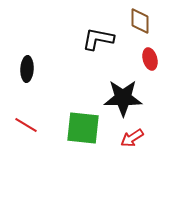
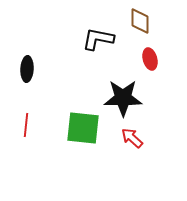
red line: rotated 65 degrees clockwise
red arrow: rotated 75 degrees clockwise
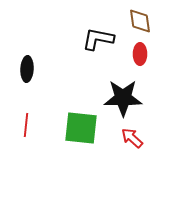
brown diamond: rotated 8 degrees counterclockwise
red ellipse: moved 10 px left, 5 px up; rotated 15 degrees clockwise
green square: moved 2 px left
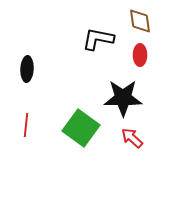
red ellipse: moved 1 px down
green square: rotated 30 degrees clockwise
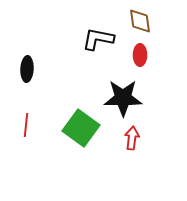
red arrow: rotated 55 degrees clockwise
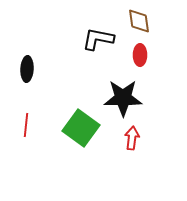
brown diamond: moved 1 px left
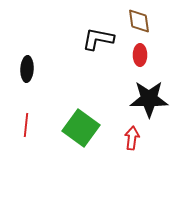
black star: moved 26 px right, 1 px down
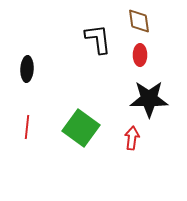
black L-shape: rotated 72 degrees clockwise
red line: moved 1 px right, 2 px down
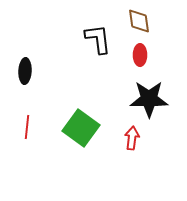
black ellipse: moved 2 px left, 2 px down
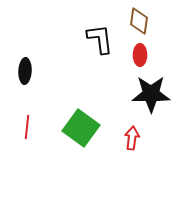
brown diamond: rotated 16 degrees clockwise
black L-shape: moved 2 px right
black star: moved 2 px right, 5 px up
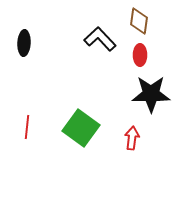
black L-shape: rotated 36 degrees counterclockwise
black ellipse: moved 1 px left, 28 px up
